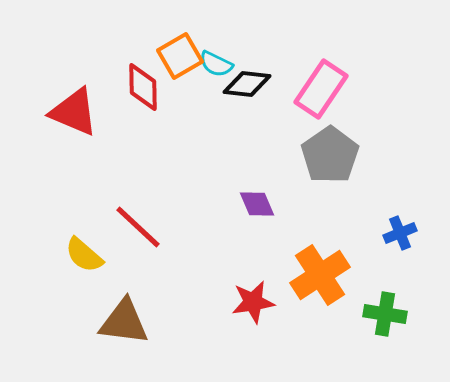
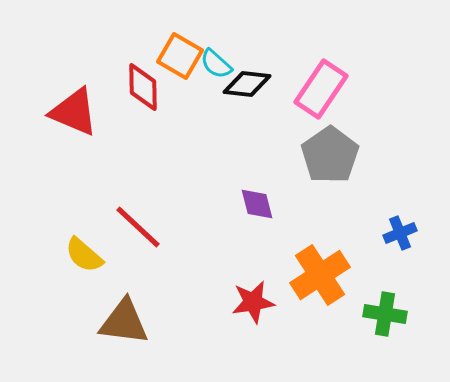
orange square: rotated 30 degrees counterclockwise
cyan semicircle: rotated 16 degrees clockwise
purple diamond: rotated 9 degrees clockwise
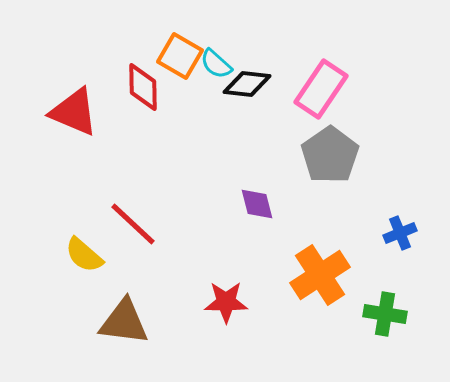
red line: moved 5 px left, 3 px up
red star: moved 27 px left; rotated 9 degrees clockwise
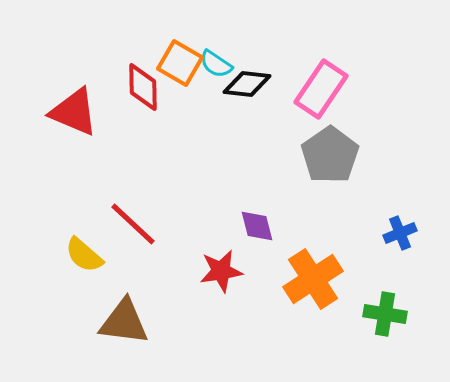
orange square: moved 7 px down
cyan semicircle: rotated 8 degrees counterclockwise
purple diamond: moved 22 px down
orange cross: moved 7 px left, 4 px down
red star: moved 5 px left, 31 px up; rotated 9 degrees counterclockwise
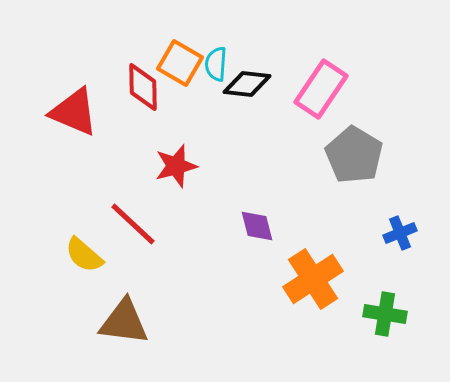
cyan semicircle: rotated 60 degrees clockwise
gray pentagon: moved 24 px right; rotated 6 degrees counterclockwise
red star: moved 45 px left, 105 px up; rotated 6 degrees counterclockwise
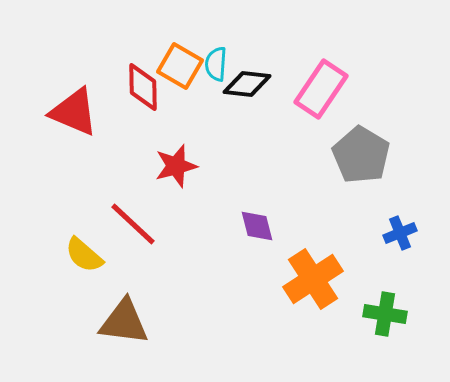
orange square: moved 3 px down
gray pentagon: moved 7 px right
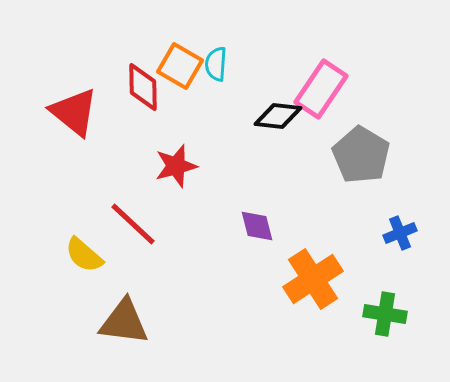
black diamond: moved 31 px right, 32 px down
red triangle: rotated 16 degrees clockwise
